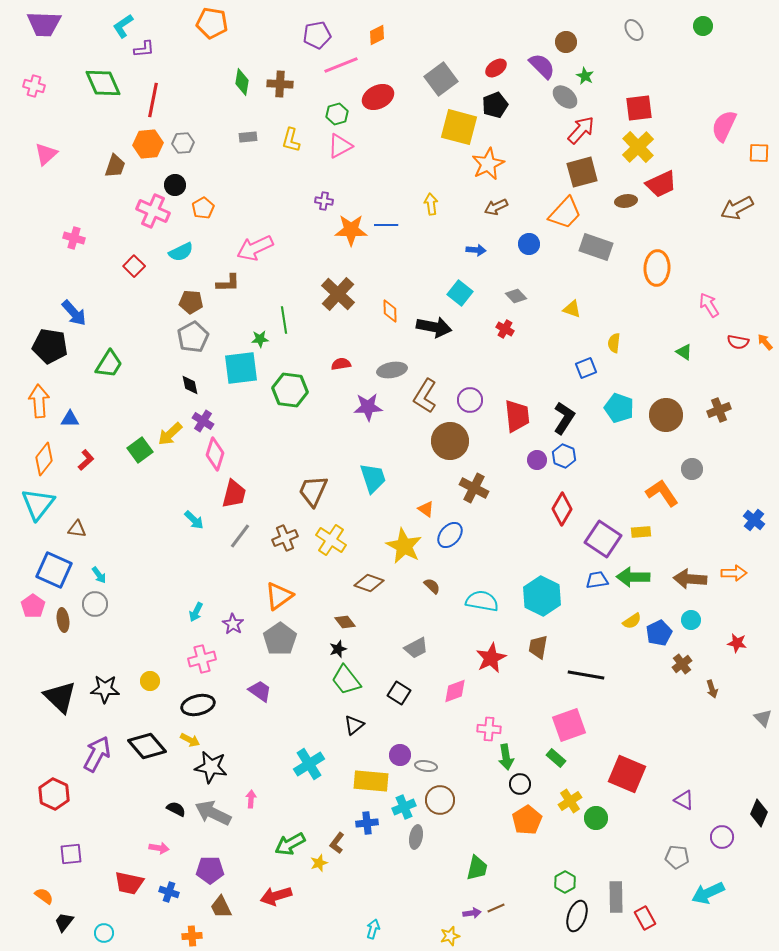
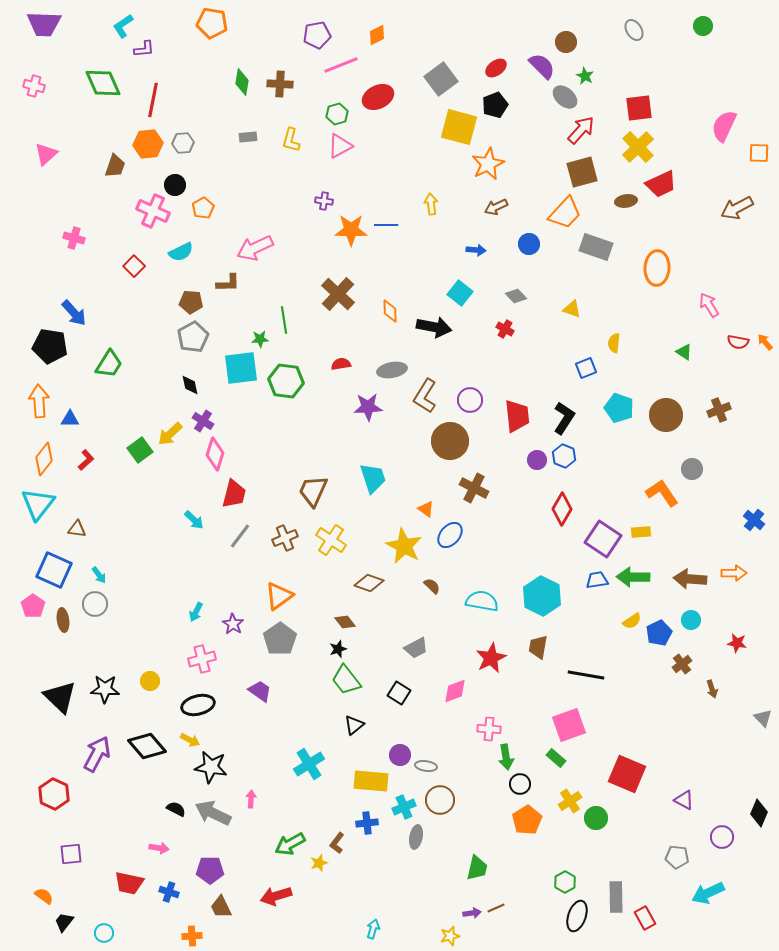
green hexagon at (290, 390): moved 4 px left, 9 px up
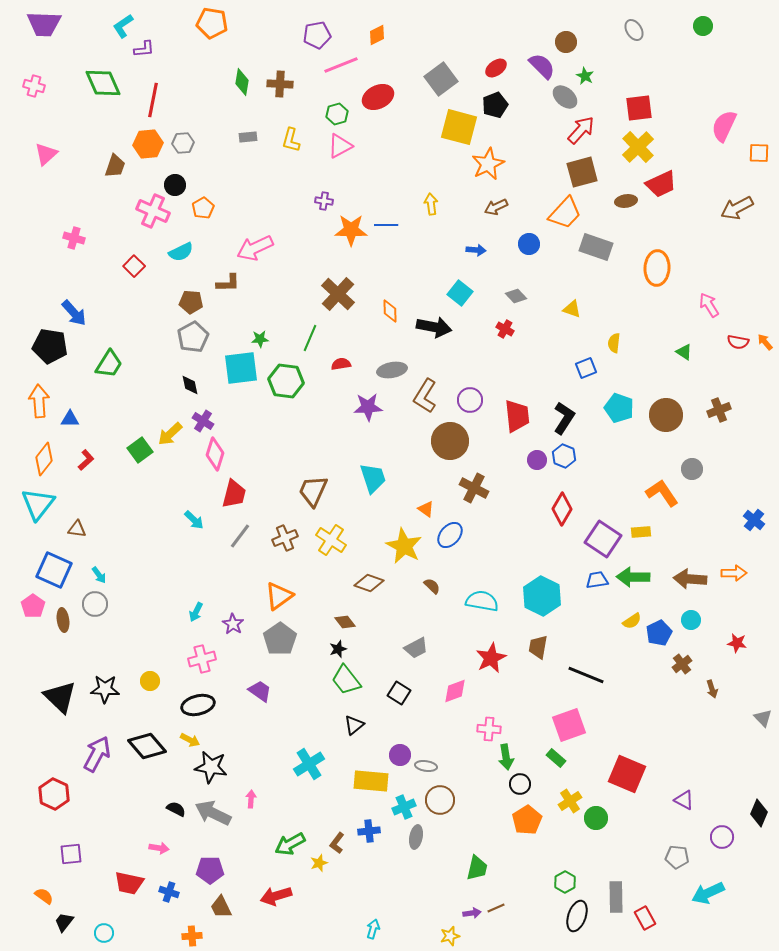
green line at (284, 320): moved 26 px right, 18 px down; rotated 32 degrees clockwise
black line at (586, 675): rotated 12 degrees clockwise
blue cross at (367, 823): moved 2 px right, 8 px down
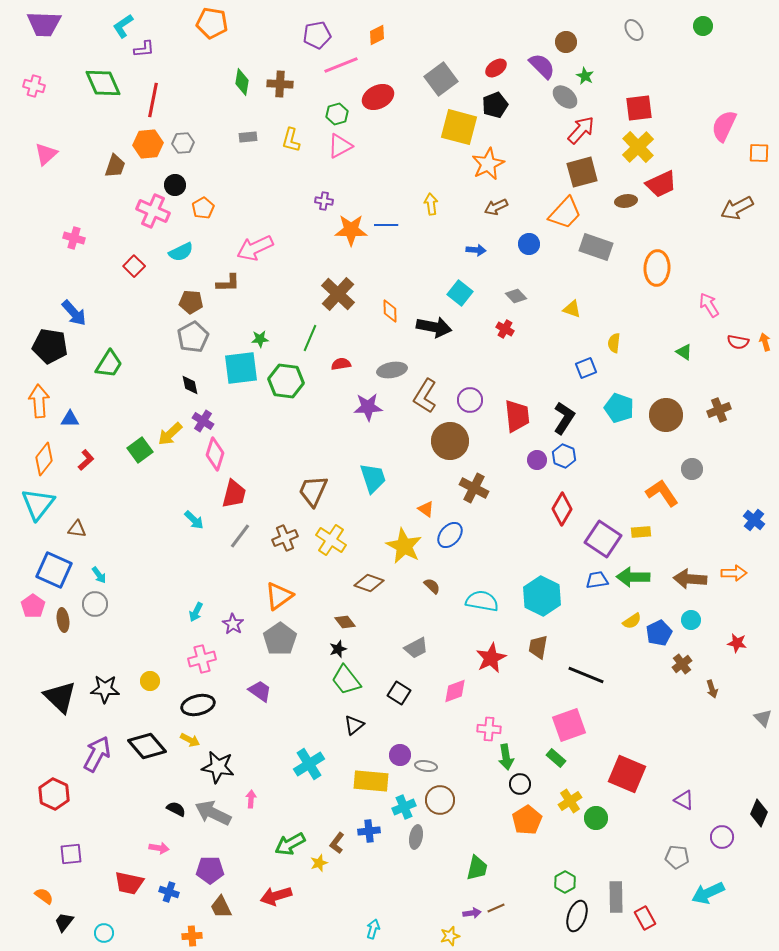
orange arrow at (765, 342): rotated 24 degrees clockwise
black star at (211, 767): moved 7 px right
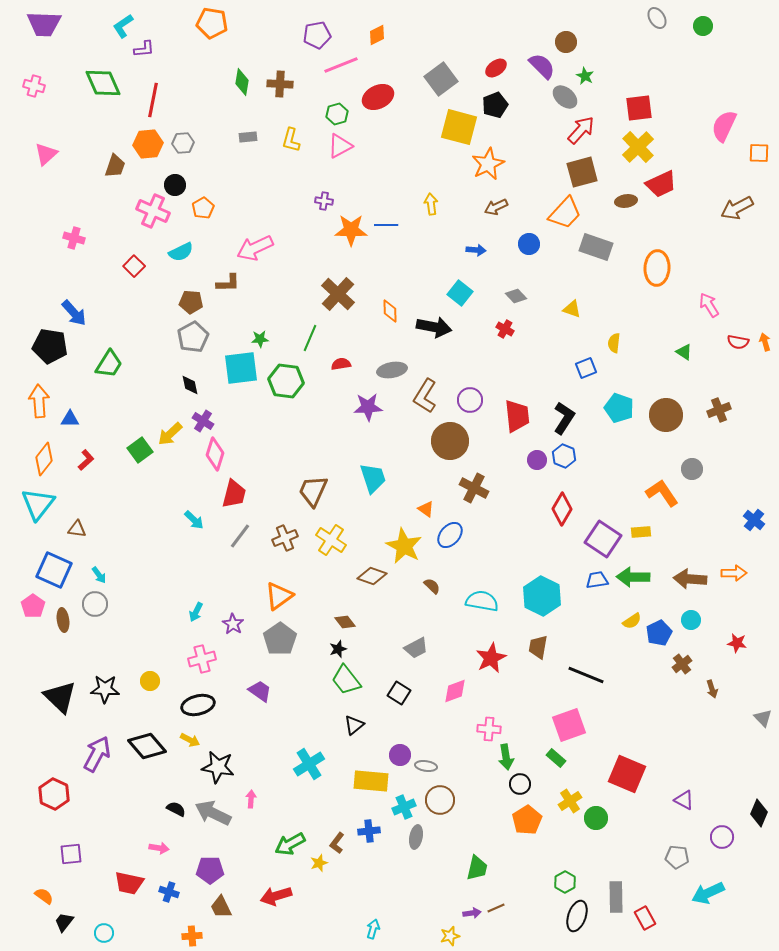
gray ellipse at (634, 30): moved 23 px right, 12 px up
brown diamond at (369, 583): moved 3 px right, 7 px up
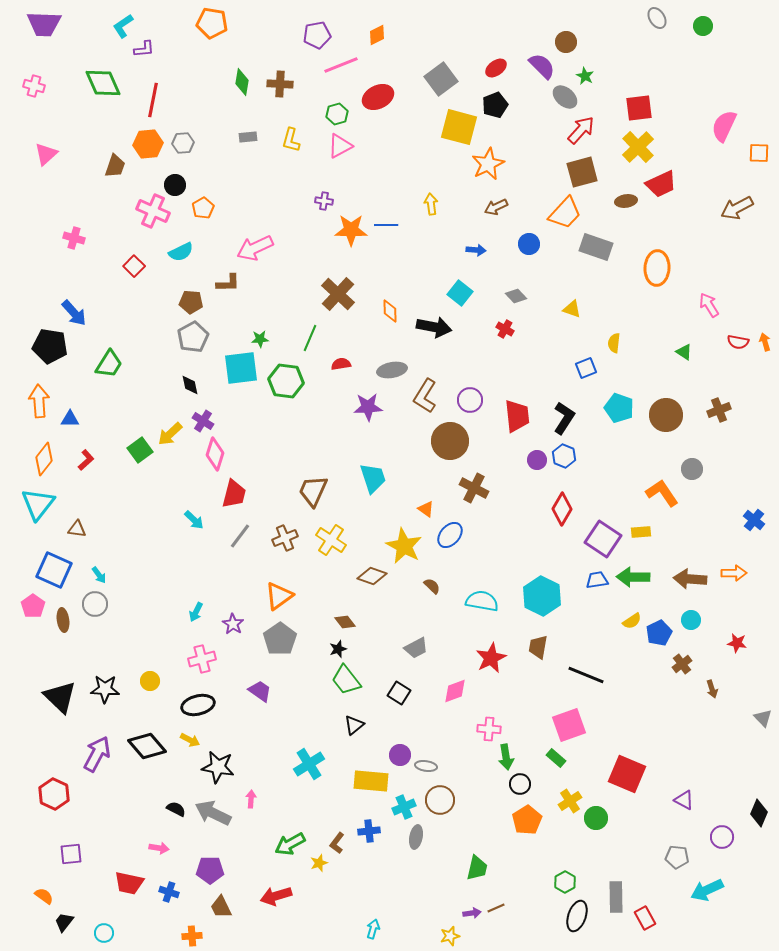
cyan arrow at (708, 893): moved 1 px left, 3 px up
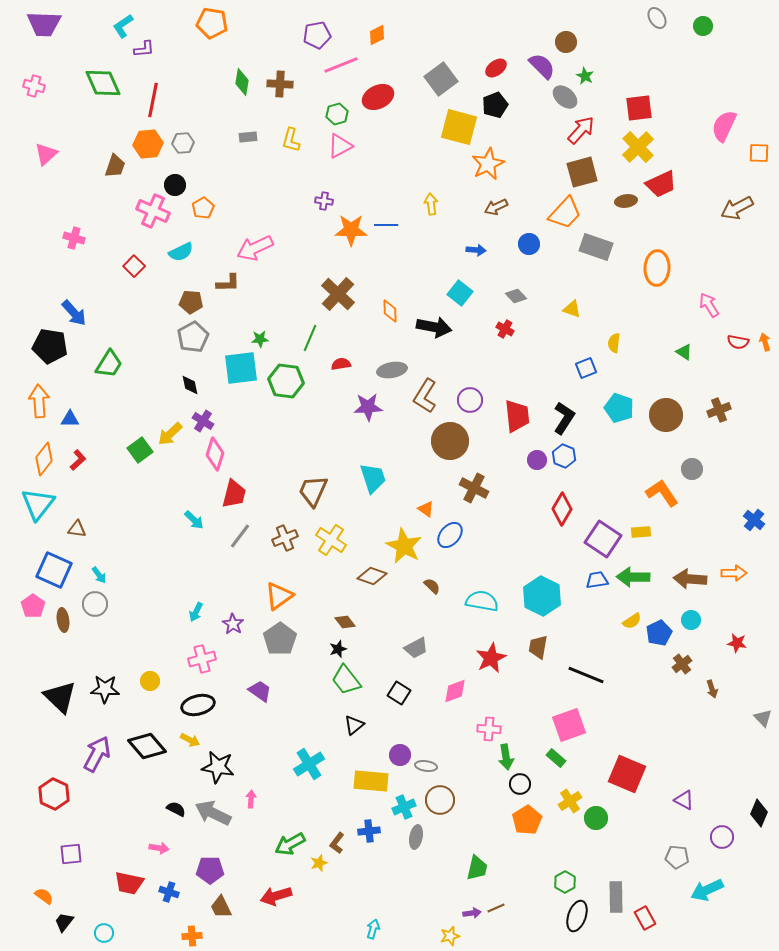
red L-shape at (86, 460): moved 8 px left
